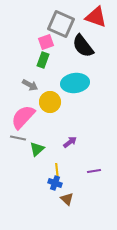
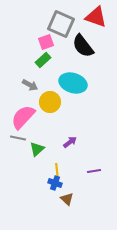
green rectangle: rotated 28 degrees clockwise
cyan ellipse: moved 2 px left; rotated 24 degrees clockwise
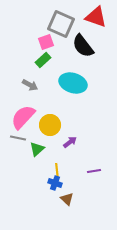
yellow circle: moved 23 px down
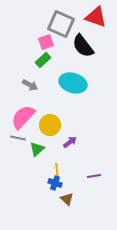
purple line: moved 5 px down
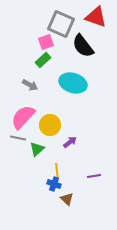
blue cross: moved 1 px left, 1 px down
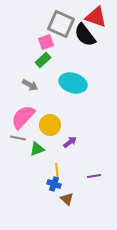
black semicircle: moved 2 px right, 11 px up
green triangle: rotated 21 degrees clockwise
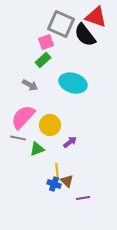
purple line: moved 11 px left, 22 px down
brown triangle: moved 18 px up
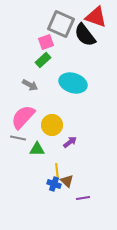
yellow circle: moved 2 px right
green triangle: rotated 21 degrees clockwise
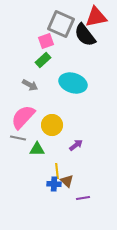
red triangle: rotated 30 degrees counterclockwise
pink square: moved 1 px up
purple arrow: moved 6 px right, 3 px down
blue cross: rotated 16 degrees counterclockwise
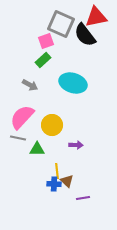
pink semicircle: moved 1 px left
purple arrow: rotated 40 degrees clockwise
